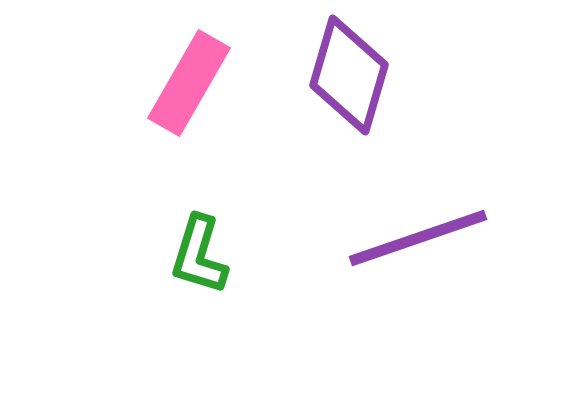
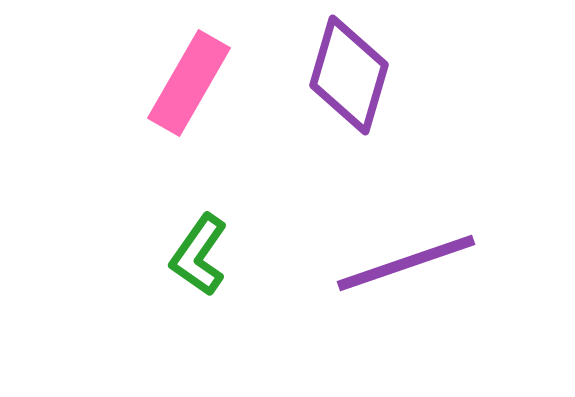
purple line: moved 12 px left, 25 px down
green L-shape: rotated 18 degrees clockwise
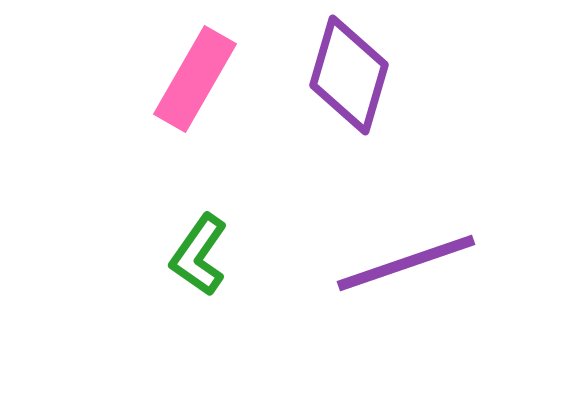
pink rectangle: moved 6 px right, 4 px up
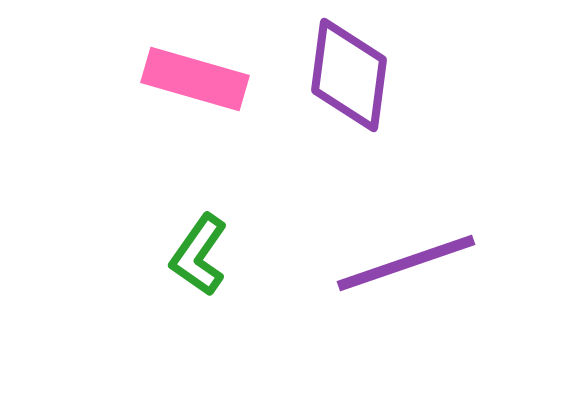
purple diamond: rotated 9 degrees counterclockwise
pink rectangle: rotated 76 degrees clockwise
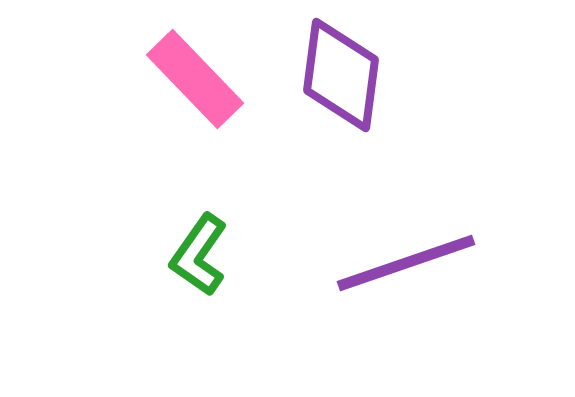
purple diamond: moved 8 px left
pink rectangle: rotated 30 degrees clockwise
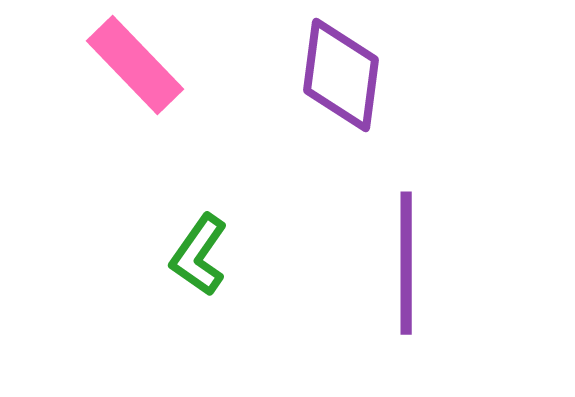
pink rectangle: moved 60 px left, 14 px up
purple line: rotated 71 degrees counterclockwise
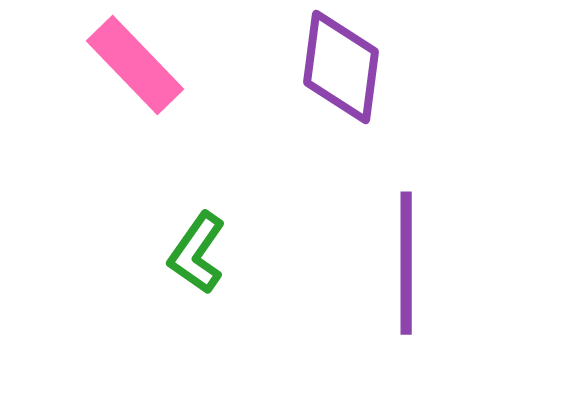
purple diamond: moved 8 px up
green L-shape: moved 2 px left, 2 px up
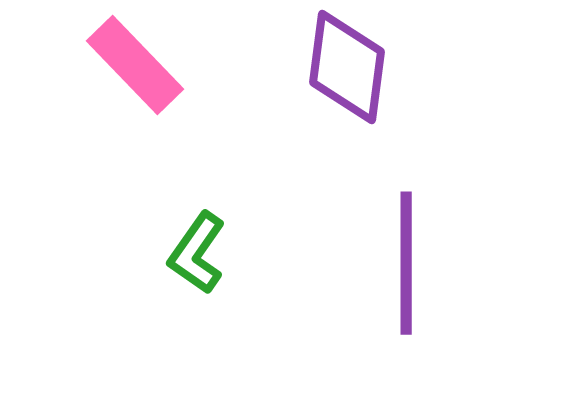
purple diamond: moved 6 px right
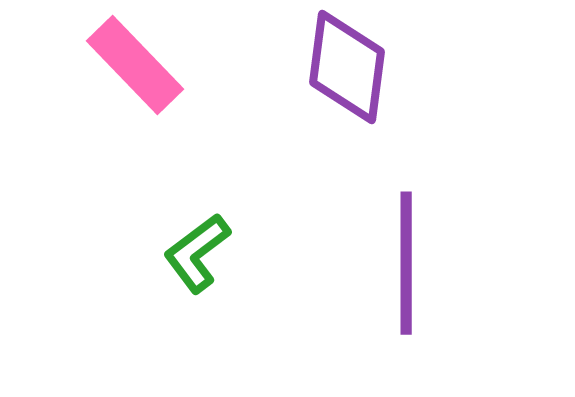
green L-shape: rotated 18 degrees clockwise
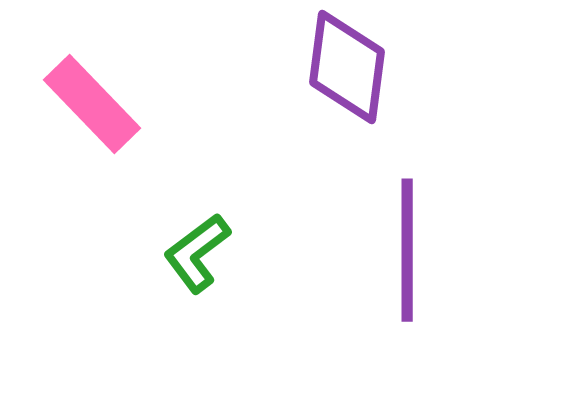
pink rectangle: moved 43 px left, 39 px down
purple line: moved 1 px right, 13 px up
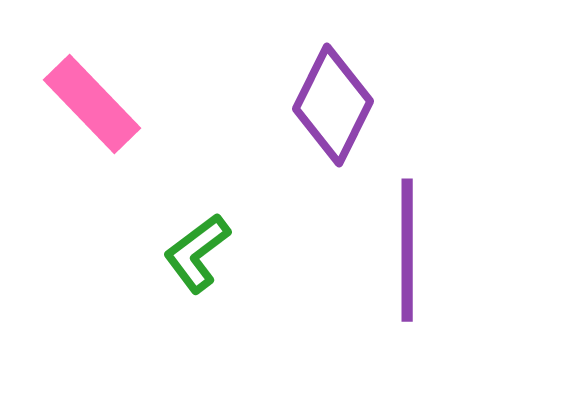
purple diamond: moved 14 px left, 38 px down; rotated 19 degrees clockwise
